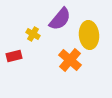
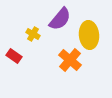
red rectangle: rotated 49 degrees clockwise
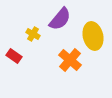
yellow ellipse: moved 4 px right, 1 px down; rotated 8 degrees counterclockwise
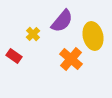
purple semicircle: moved 2 px right, 2 px down
yellow cross: rotated 16 degrees clockwise
orange cross: moved 1 px right, 1 px up
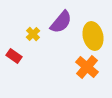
purple semicircle: moved 1 px left, 1 px down
orange cross: moved 16 px right, 8 px down
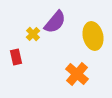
purple semicircle: moved 6 px left
red rectangle: moved 2 px right, 1 px down; rotated 42 degrees clockwise
orange cross: moved 10 px left, 7 px down
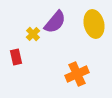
yellow ellipse: moved 1 px right, 12 px up
orange cross: rotated 25 degrees clockwise
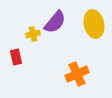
yellow cross: rotated 32 degrees clockwise
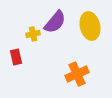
yellow ellipse: moved 4 px left, 2 px down
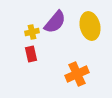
yellow cross: moved 1 px left, 2 px up
red rectangle: moved 15 px right, 3 px up
